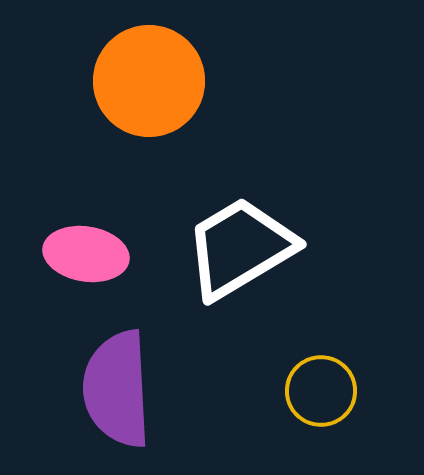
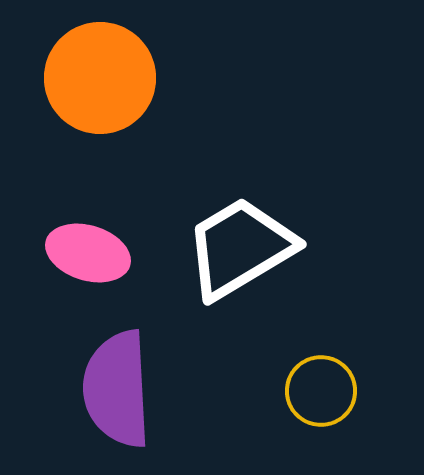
orange circle: moved 49 px left, 3 px up
pink ellipse: moved 2 px right, 1 px up; rotated 8 degrees clockwise
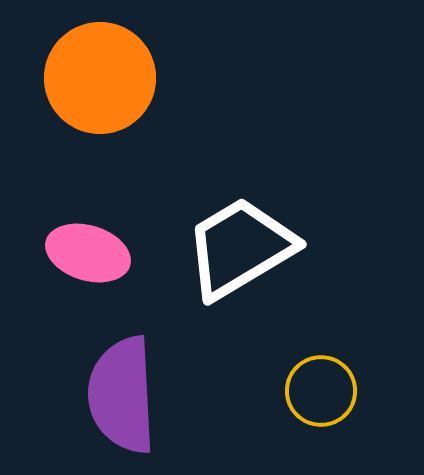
purple semicircle: moved 5 px right, 6 px down
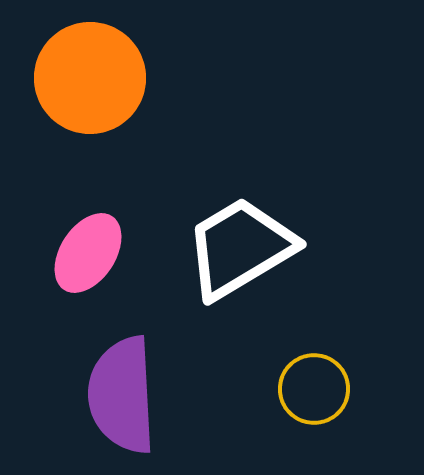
orange circle: moved 10 px left
pink ellipse: rotated 74 degrees counterclockwise
yellow circle: moved 7 px left, 2 px up
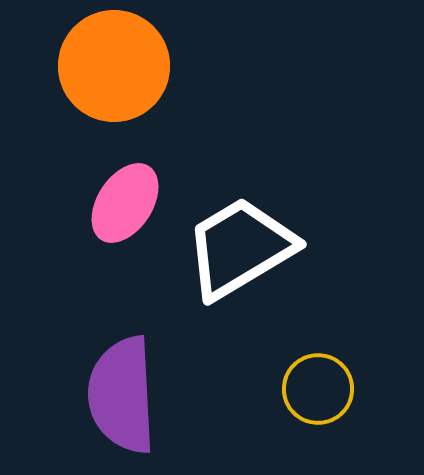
orange circle: moved 24 px right, 12 px up
pink ellipse: moved 37 px right, 50 px up
yellow circle: moved 4 px right
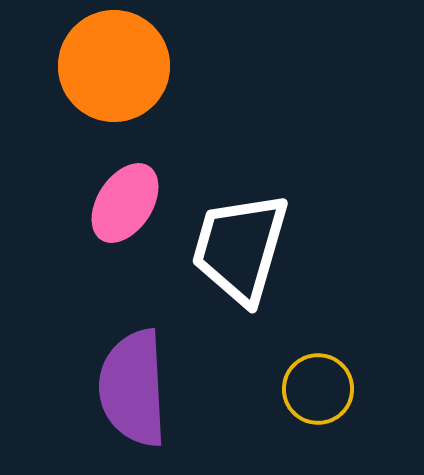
white trapezoid: rotated 43 degrees counterclockwise
purple semicircle: moved 11 px right, 7 px up
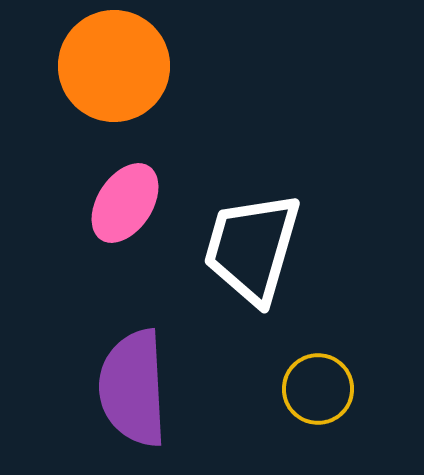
white trapezoid: moved 12 px right
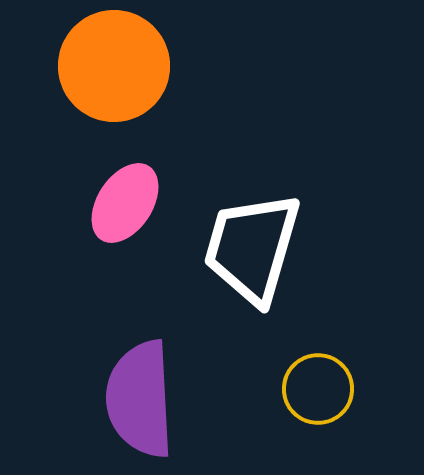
purple semicircle: moved 7 px right, 11 px down
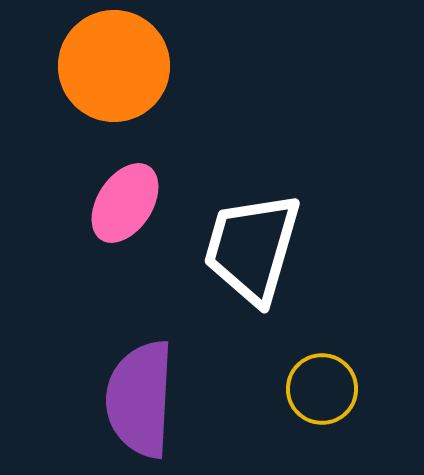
yellow circle: moved 4 px right
purple semicircle: rotated 6 degrees clockwise
